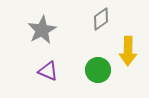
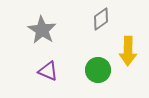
gray star: rotated 12 degrees counterclockwise
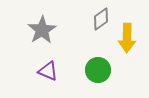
gray star: rotated 8 degrees clockwise
yellow arrow: moved 1 px left, 13 px up
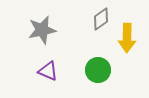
gray star: rotated 20 degrees clockwise
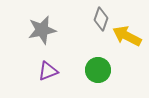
gray diamond: rotated 35 degrees counterclockwise
yellow arrow: moved 2 px up; rotated 116 degrees clockwise
purple triangle: rotated 45 degrees counterclockwise
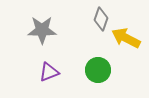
gray star: rotated 12 degrees clockwise
yellow arrow: moved 1 px left, 2 px down
purple triangle: moved 1 px right, 1 px down
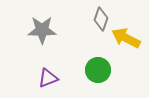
purple triangle: moved 1 px left, 6 px down
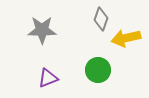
yellow arrow: rotated 40 degrees counterclockwise
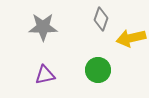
gray star: moved 1 px right, 3 px up
yellow arrow: moved 5 px right
purple triangle: moved 3 px left, 3 px up; rotated 10 degrees clockwise
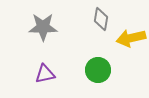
gray diamond: rotated 10 degrees counterclockwise
purple triangle: moved 1 px up
